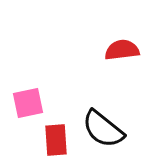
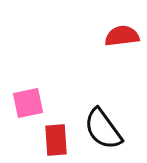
red semicircle: moved 14 px up
black semicircle: rotated 15 degrees clockwise
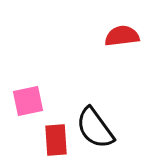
pink square: moved 2 px up
black semicircle: moved 8 px left, 1 px up
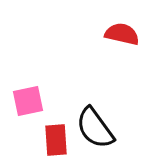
red semicircle: moved 2 px up; rotated 20 degrees clockwise
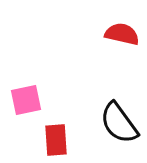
pink square: moved 2 px left, 1 px up
black semicircle: moved 24 px right, 5 px up
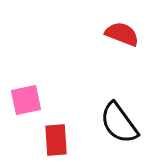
red semicircle: rotated 8 degrees clockwise
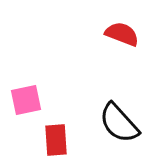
black semicircle: rotated 6 degrees counterclockwise
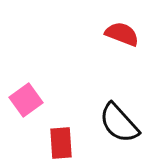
pink square: rotated 24 degrees counterclockwise
red rectangle: moved 5 px right, 3 px down
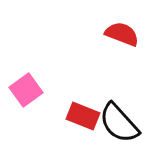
pink square: moved 10 px up
red rectangle: moved 22 px right, 27 px up; rotated 64 degrees counterclockwise
